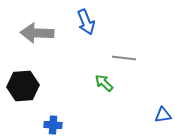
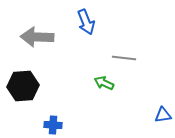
gray arrow: moved 4 px down
green arrow: rotated 18 degrees counterclockwise
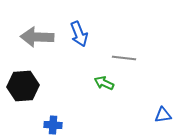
blue arrow: moved 7 px left, 12 px down
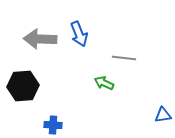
gray arrow: moved 3 px right, 2 px down
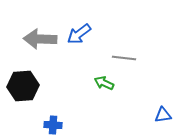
blue arrow: rotated 75 degrees clockwise
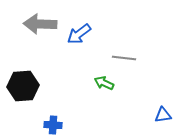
gray arrow: moved 15 px up
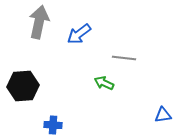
gray arrow: moved 1 px left, 2 px up; rotated 100 degrees clockwise
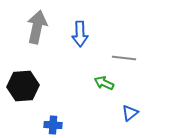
gray arrow: moved 2 px left, 5 px down
blue arrow: moved 1 px right; rotated 55 degrees counterclockwise
blue triangle: moved 33 px left, 2 px up; rotated 30 degrees counterclockwise
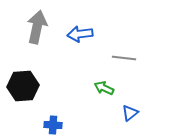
blue arrow: rotated 85 degrees clockwise
green arrow: moved 5 px down
